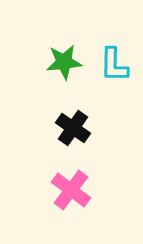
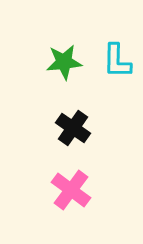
cyan L-shape: moved 3 px right, 4 px up
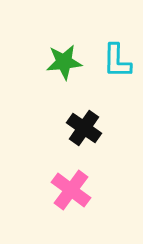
black cross: moved 11 px right
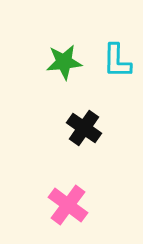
pink cross: moved 3 px left, 15 px down
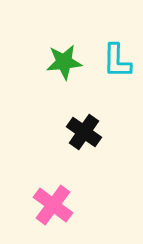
black cross: moved 4 px down
pink cross: moved 15 px left
